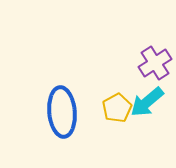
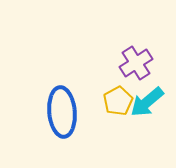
purple cross: moved 19 px left
yellow pentagon: moved 1 px right, 7 px up
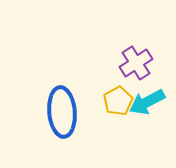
cyan arrow: rotated 12 degrees clockwise
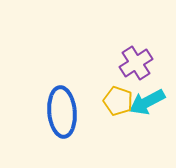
yellow pentagon: rotated 24 degrees counterclockwise
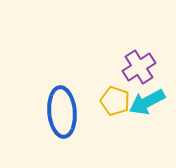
purple cross: moved 3 px right, 4 px down
yellow pentagon: moved 3 px left
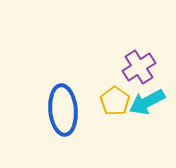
yellow pentagon: rotated 16 degrees clockwise
blue ellipse: moved 1 px right, 2 px up
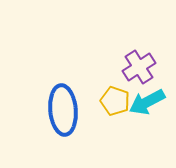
yellow pentagon: rotated 16 degrees counterclockwise
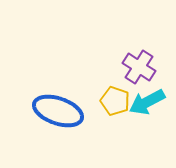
purple cross: rotated 24 degrees counterclockwise
blue ellipse: moved 5 px left, 1 px down; rotated 66 degrees counterclockwise
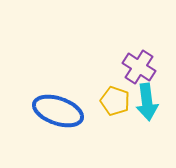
cyan arrow: rotated 69 degrees counterclockwise
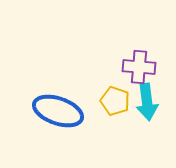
purple cross: rotated 28 degrees counterclockwise
